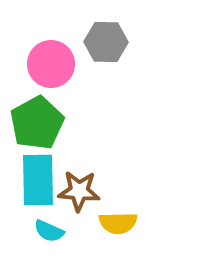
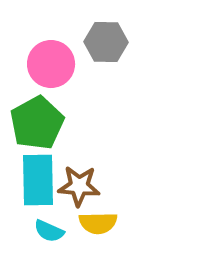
brown star: moved 5 px up
yellow semicircle: moved 20 px left
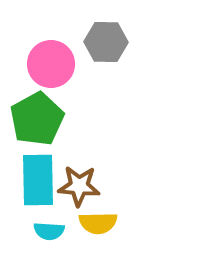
green pentagon: moved 4 px up
cyan semicircle: rotated 20 degrees counterclockwise
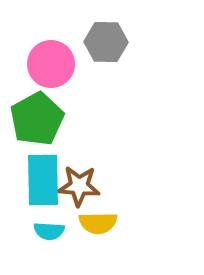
cyan rectangle: moved 5 px right
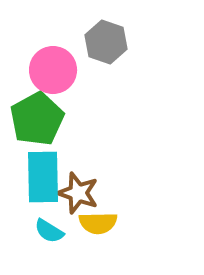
gray hexagon: rotated 18 degrees clockwise
pink circle: moved 2 px right, 6 px down
cyan rectangle: moved 3 px up
brown star: moved 1 px left, 7 px down; rotated 15 degrees clockwise
cyan semicircle: rotated 28 degrees clockwise
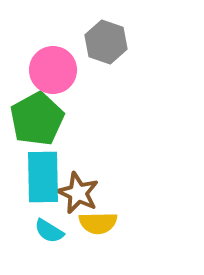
brown star: rotated 6 degrees clockwise
